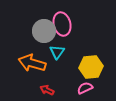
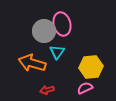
red arrow: rotated 40 degrees counterclockwise
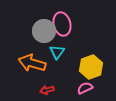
yellow hexagon: rotated 15 degrees counterclockwise
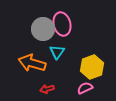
gray circle: moved 1 px left, 2 px up
yellow hexagon: moved 1 px right
red arrow: moved 1 px up
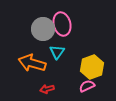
pink semicircle: moved 2 px right, 2 px up
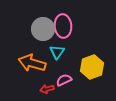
pink ellipse: moved 1 px right, 2 px down; rotated 10 degrees clockwise
pink semicircle: moved 23 px left, 6 px up
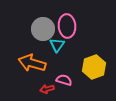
pink ellipse: moved 4 px right
cyan triangle: moved 7 px up
yellow hexagon: moved 2 px right
pink semicircle: rotated 42 degrees clockwise
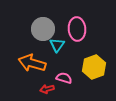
pink ellipse: moved 10 px right, 3 px down
pink semicircle: moved 2 px up
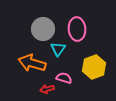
cyan triangle: moved 1 px right, 4 px down
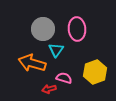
cyan triangle: moved 2 px left, 1 px down
yellow hexagon: moved 1 px right, 5 px down
red arrow: moved 2 px right
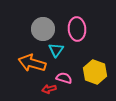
yellow hexagon: rotated 20 degrees counterclockwise
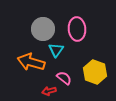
orange arrow: moved 1 px left, 1 px up
pink semicircle: rotated 21 degrees clockwise
red arrow: moved 2 px down
